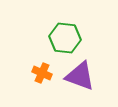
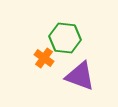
orange cross: moved 2 px right, 15 px up; rotated 12 degrees clockwise
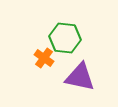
purple triangle: moved 1 px down; rotated 8 degrees counterclockwise
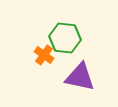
orange cross: moved 3 px up
